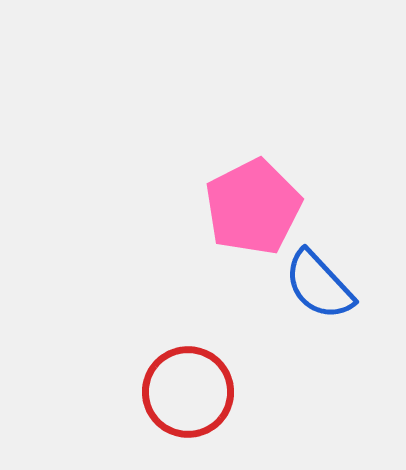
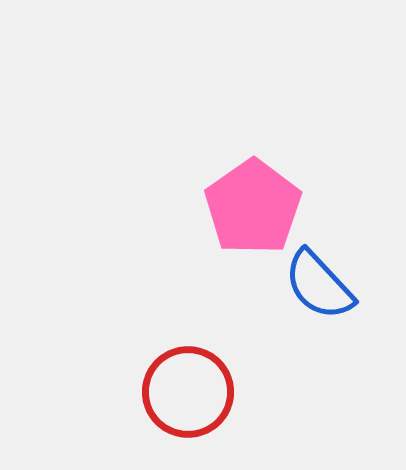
pink pentagon: rotated 8 degrees counterclockwise
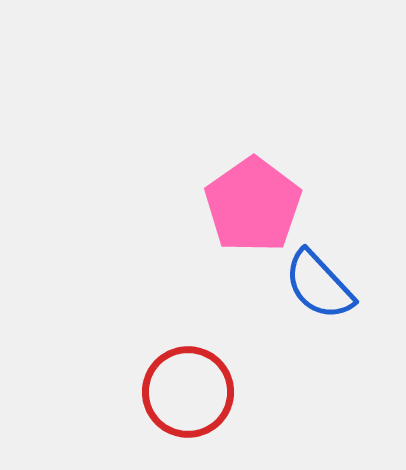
pink pentagon: moved 2 px up
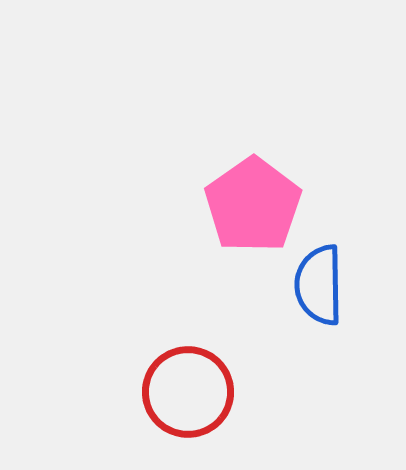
blue semicircle: rotated 42 degrees clockwise
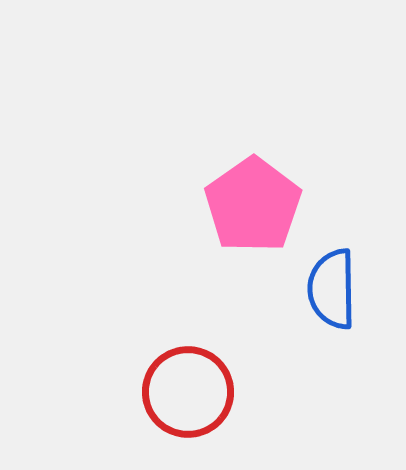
blue semicircle: moved 13 px right, 4 px down
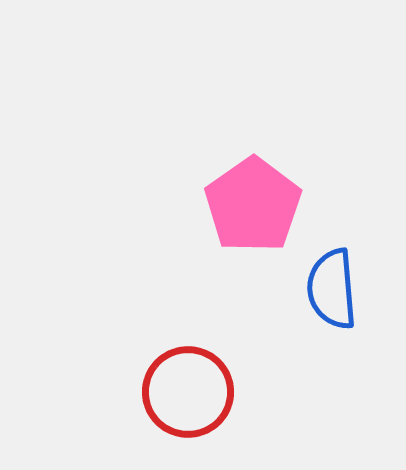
blue semicircle: rotated 4 degrees counterclockwise
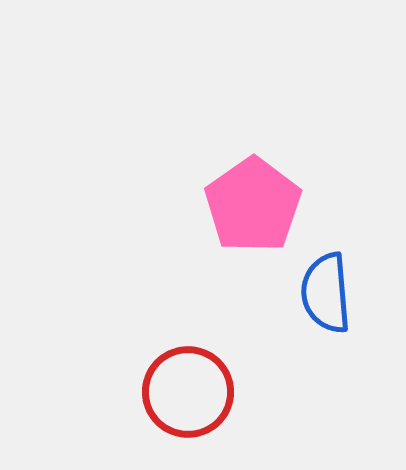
blue semicircle: moved 6 px left, 4 px down
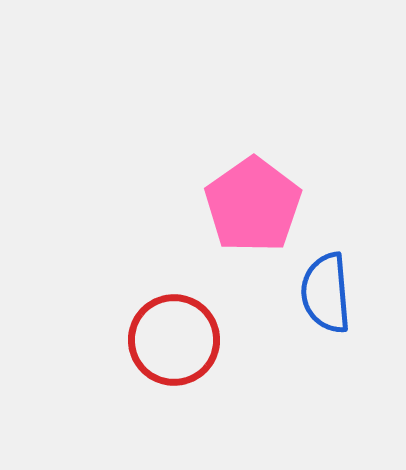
red circle: moved 14 px left, 52 px up
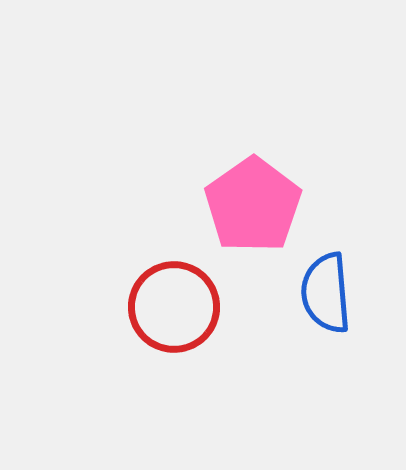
red circle: moved 33 px up
